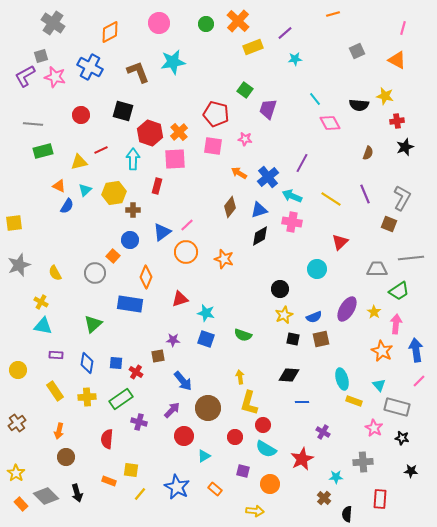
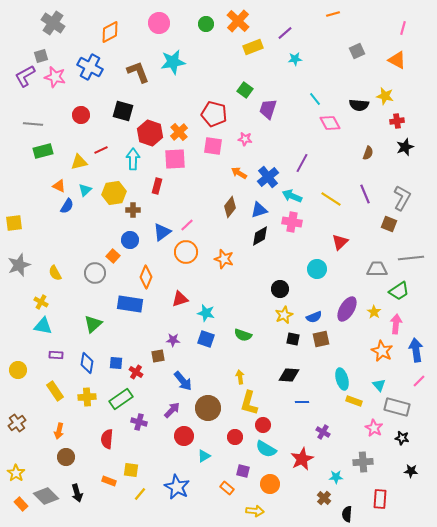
red pentagon at (216, 114): moved 2 px left
orange rectangle at (215, 489): moved 12 px right, 1 px up
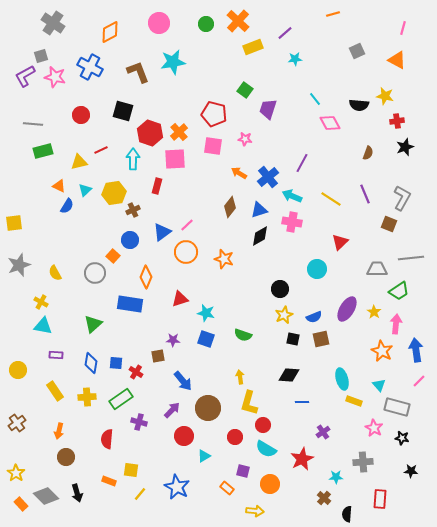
brown cross at (133, 210): rotated 24 degrees counterclockwise
blue diamond at (87, 363): moved 4 px right
purple cross at (323, 432): rotated 24 degrees clockwise
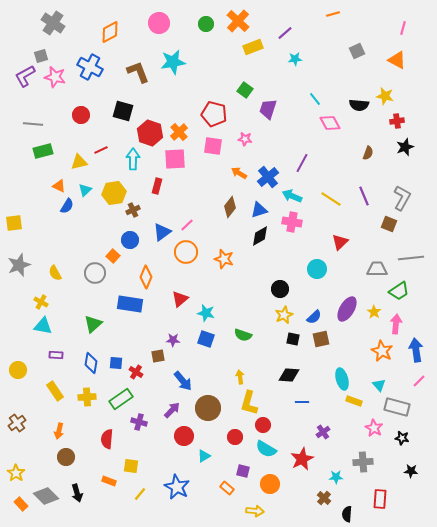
purple line at (365, 194): moved 1 px left, 2 px down
red triangle at (180, 299): rotated 24 degrees counterclockwise
blue semicircle at (314, 317): rotated 21 degrees counterclockwise
yellow square at (131, 470): moved 4 px up
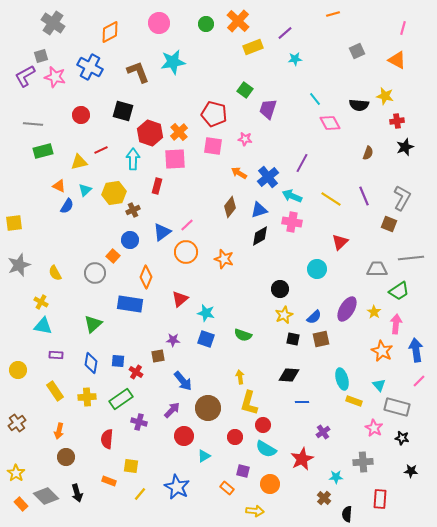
blue square at (116, 363): moved 2 px right, 2 px up
